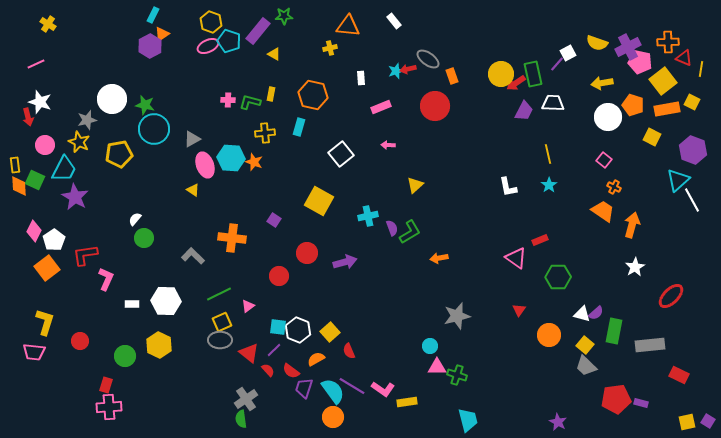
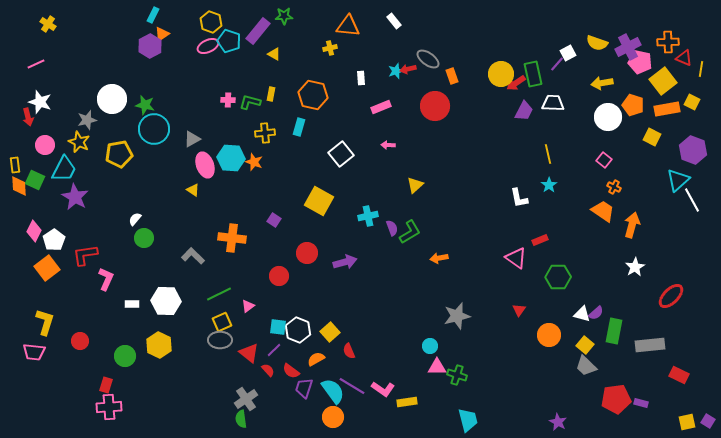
white L-shape at (508, 187): moved 11 px right, 11 px down
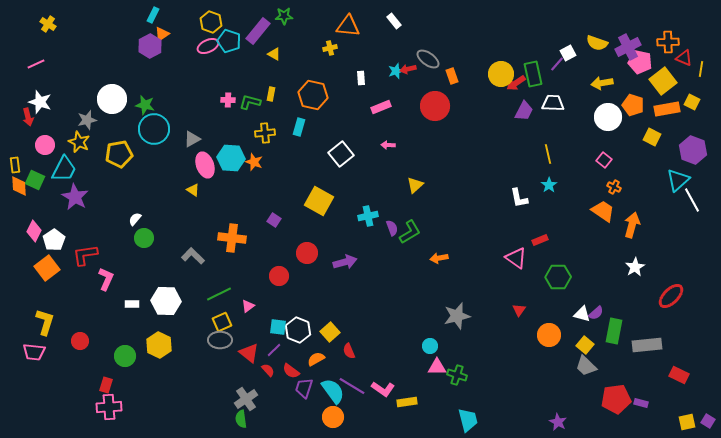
gray rectangle at (650, 345): moved 3 px left
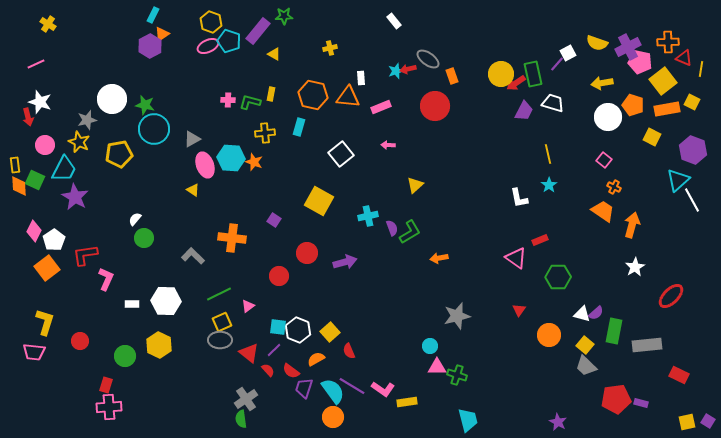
orange triangle at (348, 26): moved 71 px down
white trapezoid at (553, 103): rotated 15 degrees clockwise
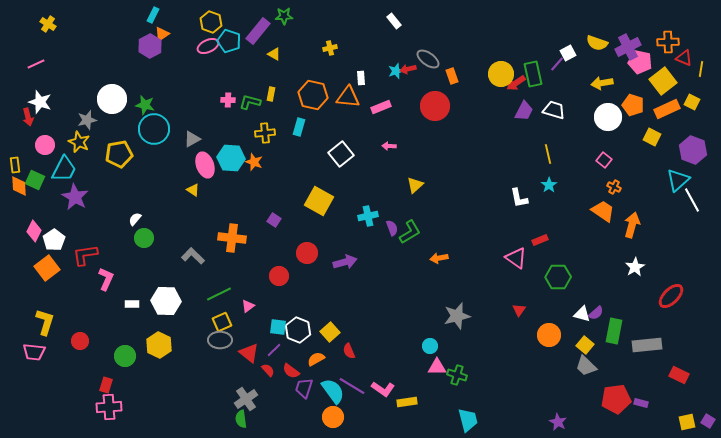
white trapezoid at (553, 103): moved 1 px right, 7 px down
orange rectangle at (667, 109): rotated 15 degrees counterclockwise
pink arrow at (388, 145): moved 1 px right, 1 px down
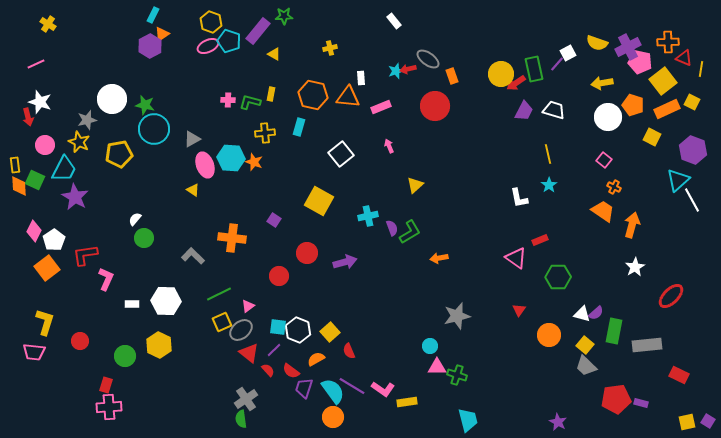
green rectangle at (533, 74): moved 1 px right, 5 px up
pink arrow at (389, 146): rotated 64 degrees clockwise
gray ellipse at (220, 340): moved 21 px right, 10 px up; rotated 40 degrees counterclockwise
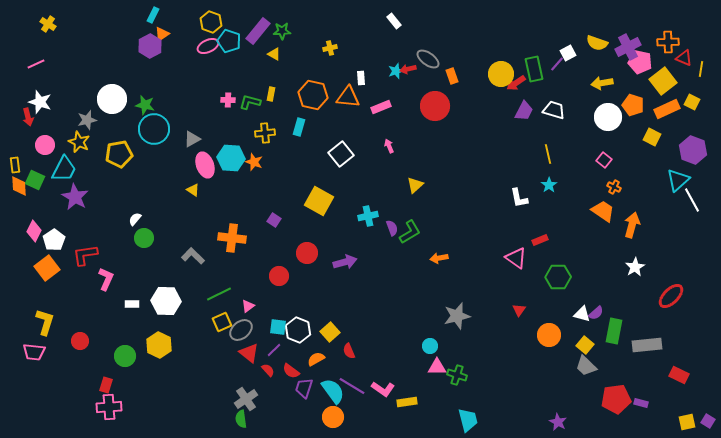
green star at (284, 16): moved 2 px left, 15 px down
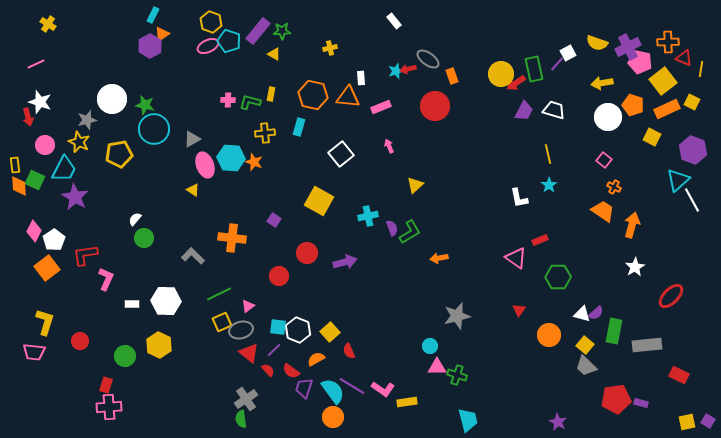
gray ellipse at (241, 330): rotated 25 degrees clockwise
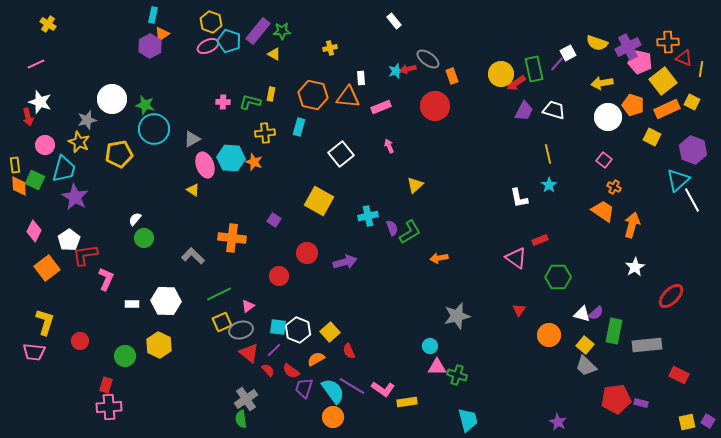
cyan rectangle at (153, 15): rotated 14 degrees counterclockwise
pink cross at (228, 100): moved 5 px left, 2 px down
cyan trapezoid at (64, 169): rotated 12 degrees counterclockwise
white pentagon at (54, 240): moved 15 px right
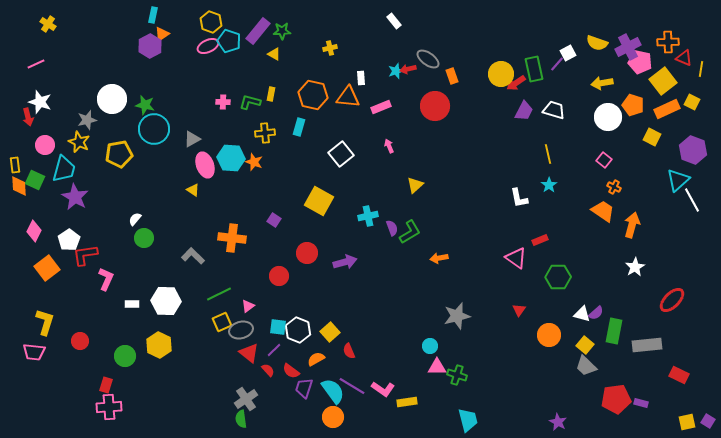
red ellipse at (671, 296): moved 1 px right, 4 px down
